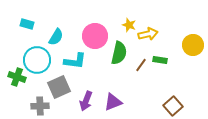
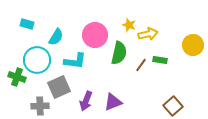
pink circle: moved 1 px up
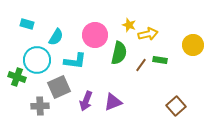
brown square: moved 3 px right
